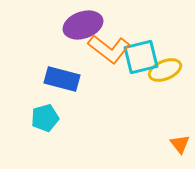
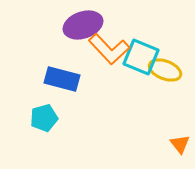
orange L-shape: rotated 9 degrees clockwise
cyan square: rotated 36 degrees clockwise
yellow ellipse: rotated 44 degrees clockwise
cyan pentagon: moved 1 px left
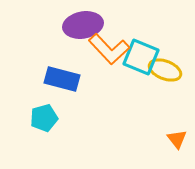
purple ellipse: rotated 9 degrees clockwise
orange triangle: moved 3 px left, 5 px up
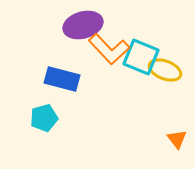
purple ellipse: rotated 6 degrees counterclockwise
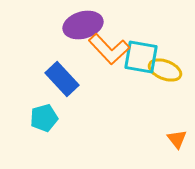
cyan square: rotated 12 degrees counterclockwise
blue rectangle: rotated 32 degrees clockwise
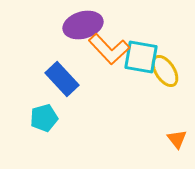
yellow ellipse: moved 1 px down; rotated 36 degrees clockwise
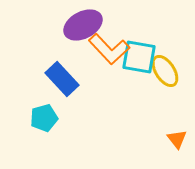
purple ellipse: rotated 12 degrees counterclockwise
cyan square: moved 2 px left
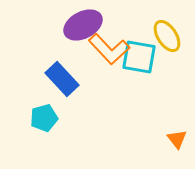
yellow ellipse: moved 2 px right, 35 px up
